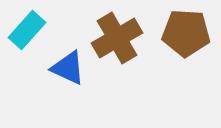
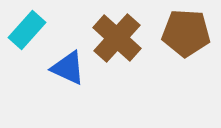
brown cross: rotated 18 degrees counterclockwise
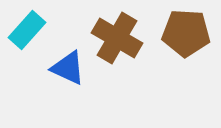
brown cross: rotated 12 degrees counterclockwise
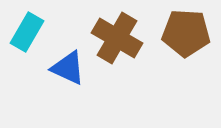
cyan rectangle: moved 2 px down; rotated 12 degrees counterclockwise
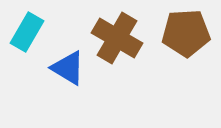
brown pentagon: rotated 6 degrees counterclockwise
blue triangle: rotated 6 degrees clockwise
